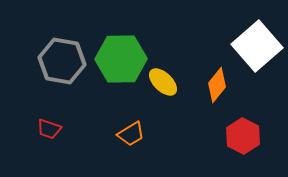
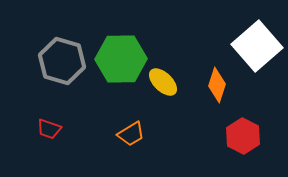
gray hexagon: rotated 6 degrees clockwise
orange diamond: rotated 20 degrees counterclockwise
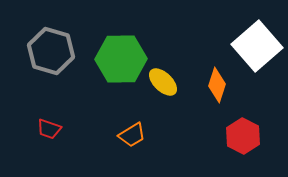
gray hexagon: moved 11 px left, 10 px up
orange trapezoid: moved 1 px right, 1 px down
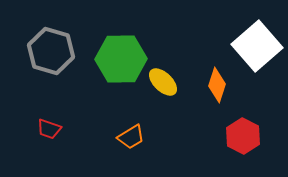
orange trapezoid: moved 1 px left, 2 px down
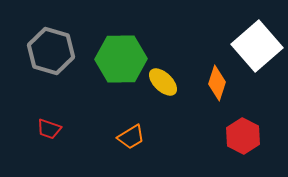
orange diamond: moved 2 px up
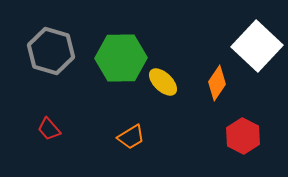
white square: rotated 6 degrees counterclockwise
green hexagon: moved 1 px up
orange diamond: rotated 16 degrees clockwise
red trapezoid: rotated 30 degrees clockwise
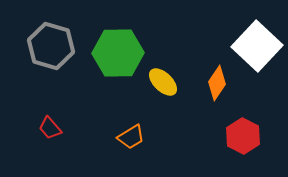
gray hexagon: moved 5 px up
green hexagon: moved 3 px left, 5 px up
red trapezoid: moved 1 px right, 1 px up
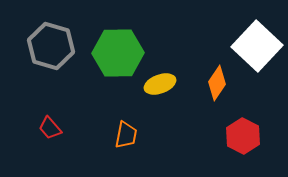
yellow ellipse: moved 3 px left, 2 px down; rotated 64 degrees counterclockwise
orange trapezoid: moved 5 px left, 2 px up; rotated 48 degrees counterclockwise
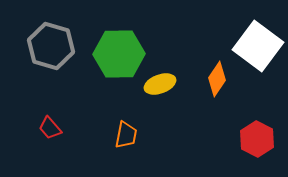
white square: moved 1 px right; rotated 6 degrees counterclockwise
green hexagon: moved 1 px right, 1 px down
orange diamond: moved 4 px up
red hexagon: moved 14 px right, 3 px down
